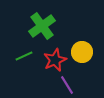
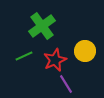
yellow circle: moved 3 px right, 1 px up
purple line: moved 1 px left, 1 px up
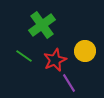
green cross: moved 1 px up
green line: rotated 60 degrees clockwise
purple line: moved 3 px right, 1 px up
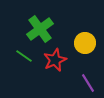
green cross: moved 2 px left, 4 px down
yellow circle: moved 8 px up
purple line: moved 19 px right
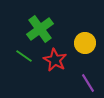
red star: rotated 20 degrees counterclockwise
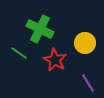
green cross: rotated 28 degrees counterclockwise
green line: moved 5 px left, 3 px up
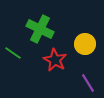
yellow circle: moved 1 px down
green line: moved 6 px left
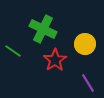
green cross: moved 3 px right
green line: moved 2 px up
red star: rotated 10 degrees clockwise
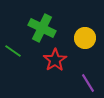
green cross: moved 1 px left, 1 px up
yellow circle: moved 6 px up
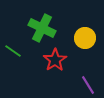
purple line: moved 2 px down
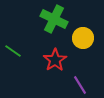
green cross: moved 12 px right, 9 px up
yellow circle: moved 2 px left
purple line: moved 8 px left
